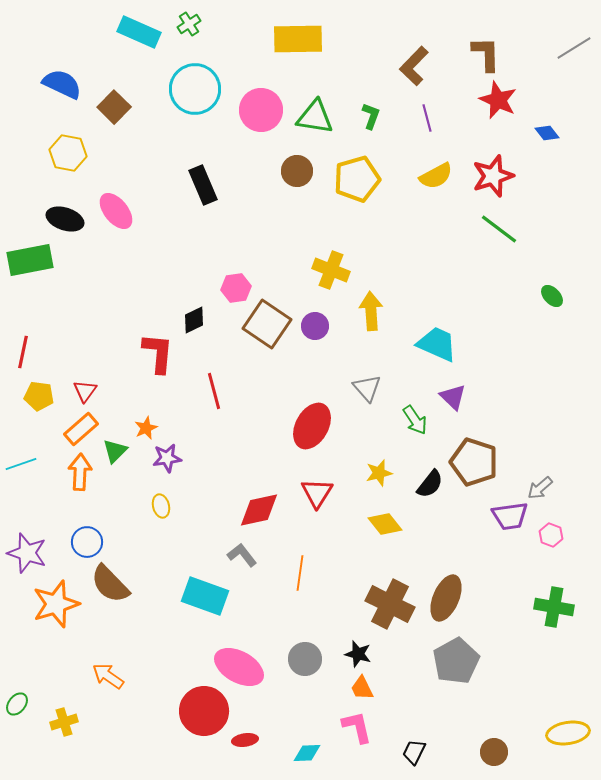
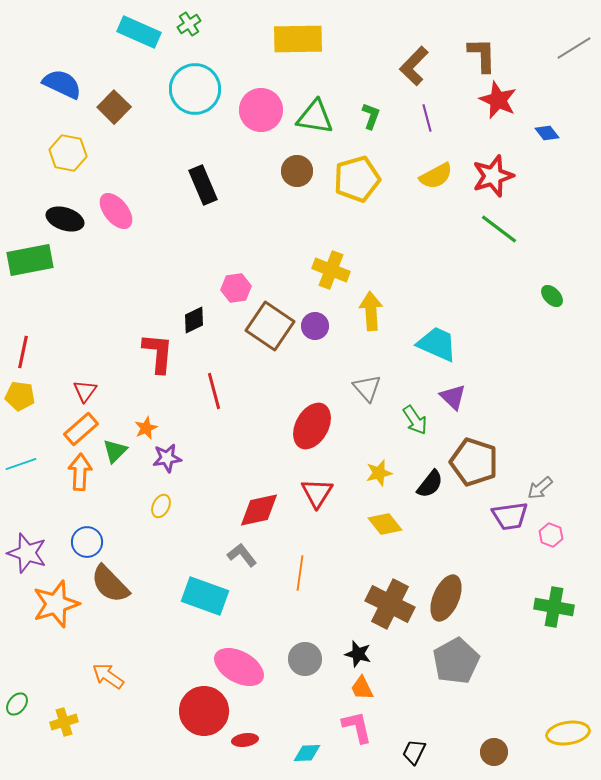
brown L-shape at (486, 54): moved 4 px left, 1 px down
brown square at (267, 324): moved 3 px right, 2 px down
yellow pentagon at (39, 396): moved 19 px left
yellow ellipse at (161, 506): rotated 40 degrees clockwise
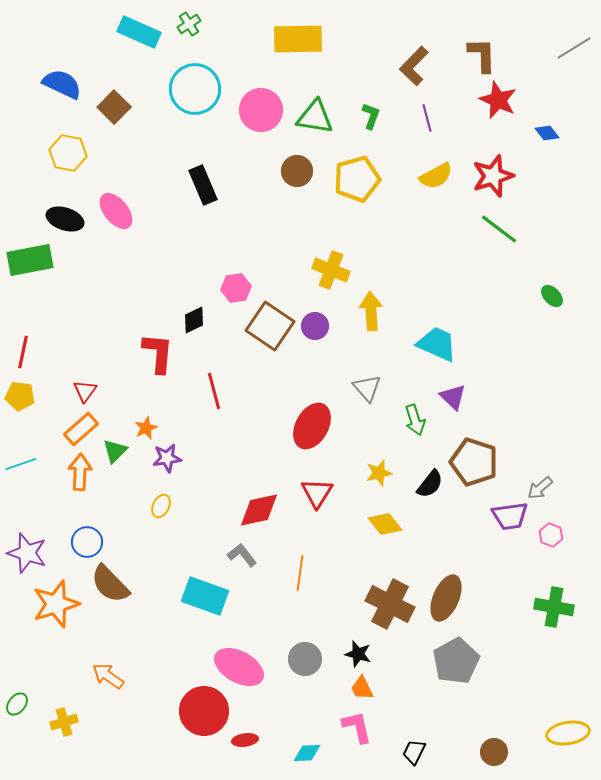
green arrow at (415, 420): rotated 16 degrees clockwise
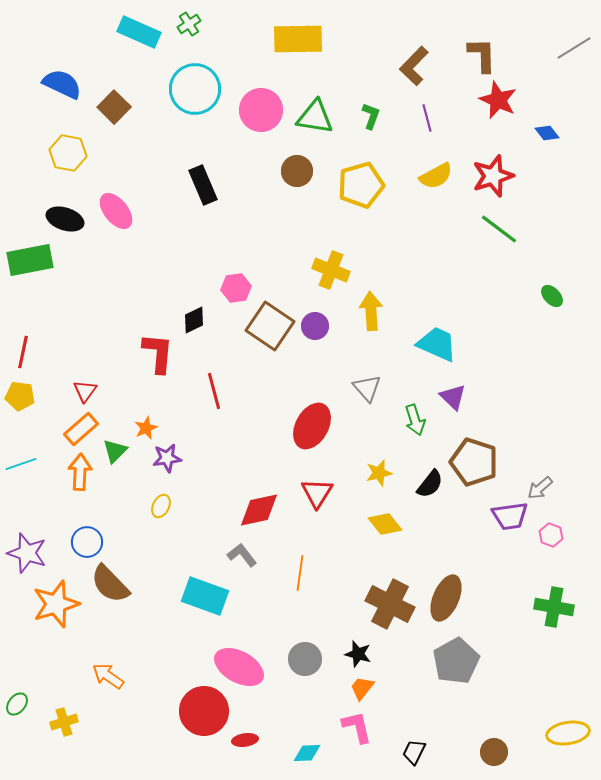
yellow pentagon at (357, 179): moved 4 px right, 6 px down
orange trapezoid at (362, 688): rotated 64 degrees clockwise
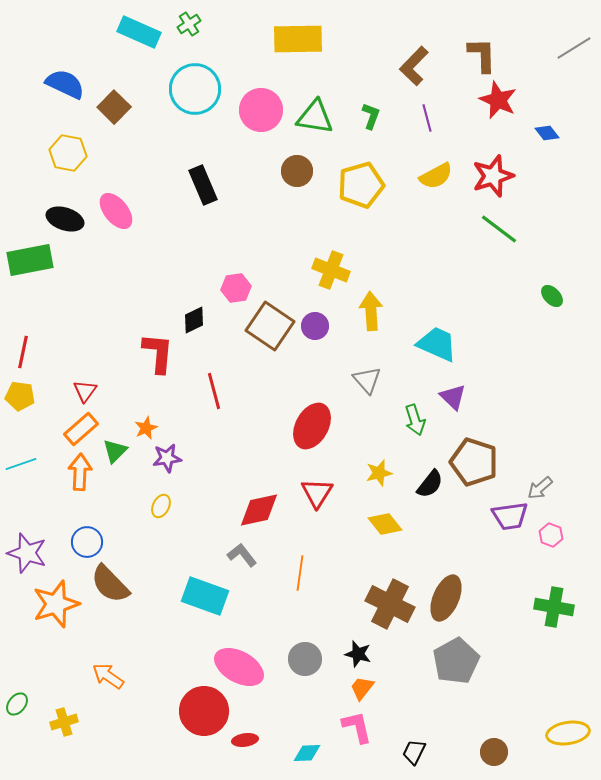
blue semicircle at (62, 84): moved 3 px right
gray triangle at (367, 388): moved 8 px up
